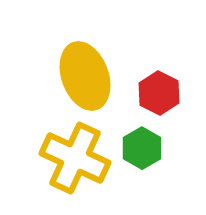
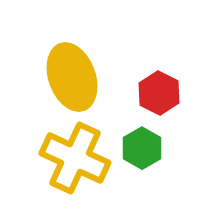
yellow ellipse: moved 13 px left, 1 px down
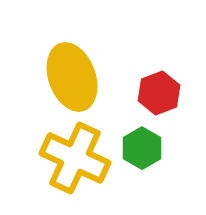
red hexagon: rotated 12 degrees clockwise
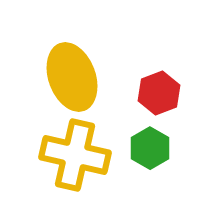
green hexagon: moved 8 px right
yellow cross: moved 3 px up; rotated 12 degrees counterclockwise
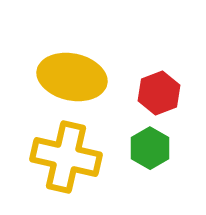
yellow ellipse: rotated 58 degrees counterclockwise
yellow cross: moved 9 px left, 2 px down
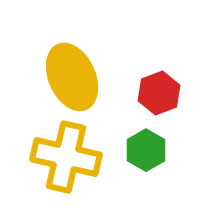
yellow ellipse: rotated 54 degrees clockwise
green hexagon: moved 4 px left, 2 px down
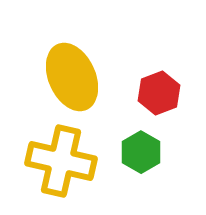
green hexagon: moved 5 px left, 2 px down
yellow cross: moved 5 px left, 4 px down
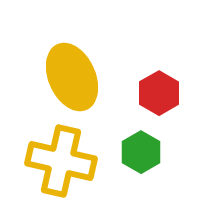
red hexagon: rotated 9 degrees counterclockwise
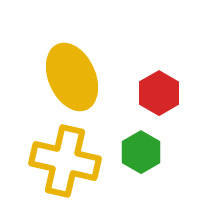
yellow cross: moved 4 px right
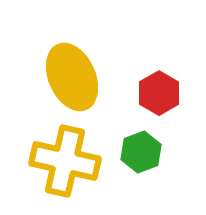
green hexagon: rotated 9 degrees clockwise
